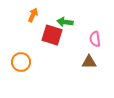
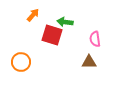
orange arrow: rotated 16 degrees clockwise
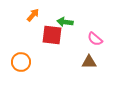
red square: rotated 10 degrees counterclockwise
pink semicircle: rotated 42 degrees counterclockwise
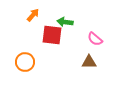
orange circle: moved 4 px right
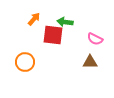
orange arrow: moved 1 px right, 4 px down
red square: moved 1 px right
pink semicircle: rotated 14 degrees counterclockwise
brown triangle: moved 1 px right
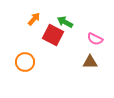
green arrow: rotated 21 degrees clockwise
red square: rotated 20 degrees clockwise
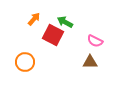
pink semicircle: moved 2 px down
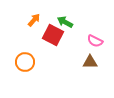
orange arrow: moved 1 px down
